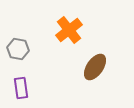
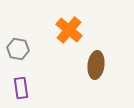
orange cross: rotated 12 degrees counterclockwise
brown ellipse: moved 1 px right, 2 px up; rotated 28 degrees counterclockwise
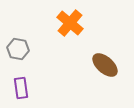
orange cross: moved 1 px right, 7 px up
brown ellipse: moved 9 px right; rotated 56 degrees counterclockwise
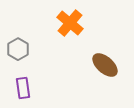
gray hexagon: rotated 20 degrees clockwise
purple rectangle: moved 2 px right
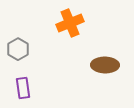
orange cross: rotated 28 degrees clockwise
brown ellipse: rotated 40 degrees counterclockwise
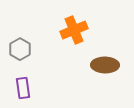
orange cross: moved 4 px right, 7 px down
gray hexagon: moved 2 px right
